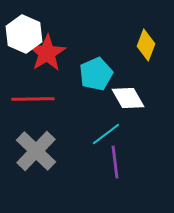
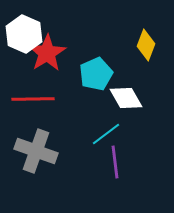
white diamond: moved 2 px left
gray cross: rotated 24 degrees counterclockwise
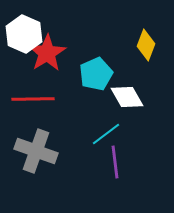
white diamond: moved 1 px right, 1 px up
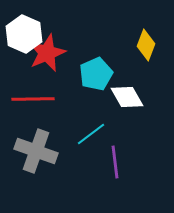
red star: rotated 9 degrees clockwise
cyan line: moved 15 px left
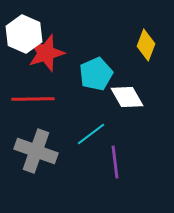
red star: moved 1 px left; rotated 6 degrees clockwise
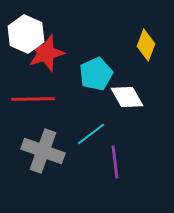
white hexagon: moved 2 px right
gray cross: moved 7 px right
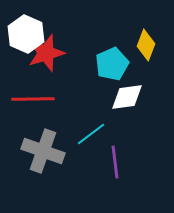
cyan pentagon: moved 16 px right, 10 px up
white diamond: rotated 68 degrees counterclockwise
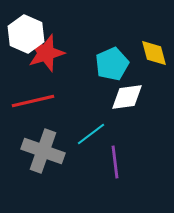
yellow diamond: moved 8 px right, 8 px down; rotated 36 degrees counterclockwise
red line: moved 2 px down; rotated 12 degrees counterclockwise
